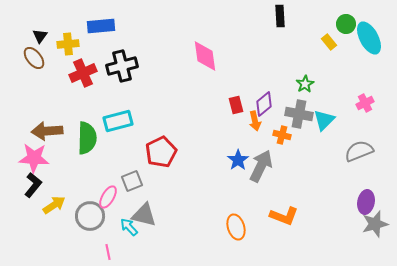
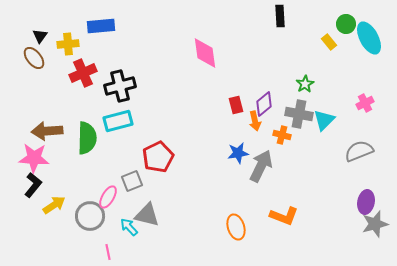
pink diamond: moved 3 px up
black cross: moved 2 px left, 20 px down
red pentagon: moved 3 px left, 5 px down
blue star: moved 7 px up; rotated 25 degrees clockwise
gray triangle: moved 3 px right
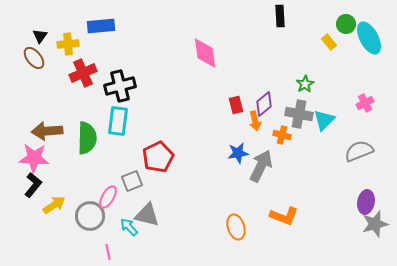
cyan rectangle: rotated 68 degrees counterclockwise
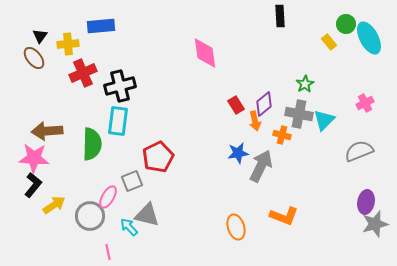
red rectangle: rotated 18 degrees counterclockwise
green semicircle: moved 5 px right, 6 px down
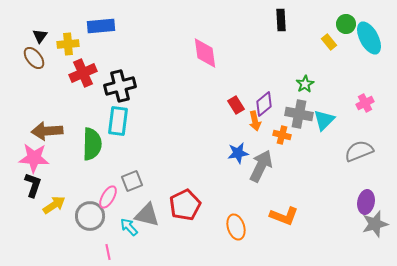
black rectangle: moved 1 px right, 4 px down
red pentagon: moved 27 px right, 48 px down
black L-shape: rotated 20 degrees counterclockwise
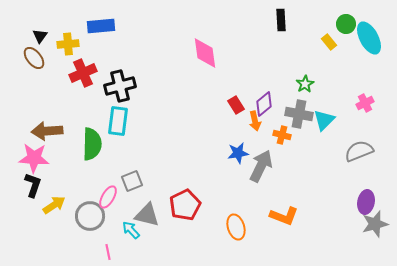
cyan arrow: moved 2 px right, 3 px down
